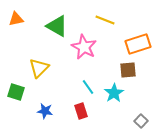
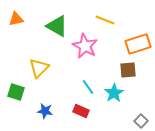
pink star: moved 1 px right, 1 px up
red rectangle: rotated 49 degrees counterclockwise
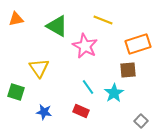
yellow line: moved 2 px left
yellow triangle: rotated 20 degrees counterclockwise
blue star: moved 1 px left, 1 px down
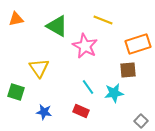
cyan star: rotated 24 degrees clockwise
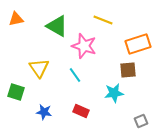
pink star: moved 1 px left; rotated 10 degrees counterclockwise
cyan line: moved 13 px left, 12 px up
gray square: rotated 24 degrees clockwise
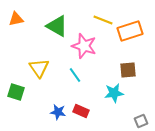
orange rectangle: moved 8 px left, 13 px up
blue star: moved 14 px right
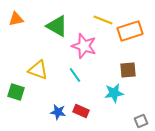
yellow triangle: moved 1 px left, 2 px down; rotated 35 degrees counterclockwise
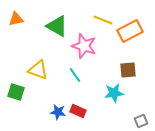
orange rectangle: rotated 10 degrees counterclockwise
red rectangle: moved 3 px left
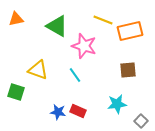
orange rectangle: rotated 15 degrees clockwise
cyan star: moved 3 px right, 11 px down
gray square: rotated 24 degrees counterclockwise
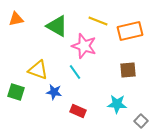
yellow line: moved 5 px left, 1 px down
cyan line: moved 3 px up
cyan star: rotated 12 degrees clockwise
blue star: moved 4 px left, 20 px up
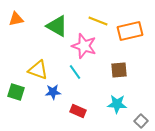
brown square: moved 9 px left
blue star: moved 1 px left; rotated 14 degrees counterclockwise
